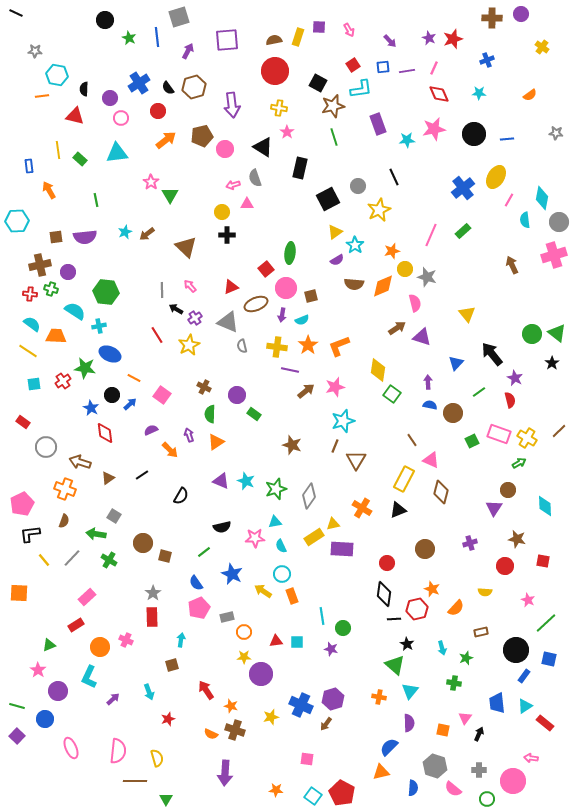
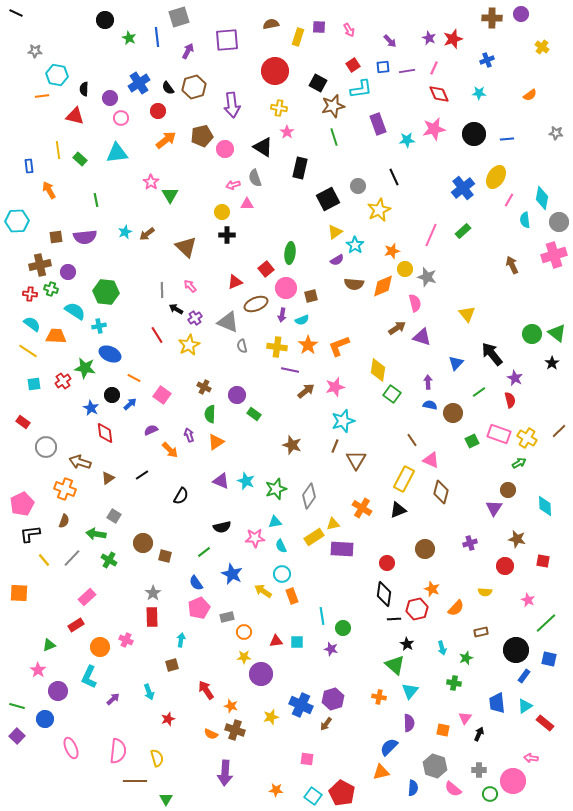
brown semicircle at (274, 40): moved 3 px left, 16 px up
red triangle at (231, 287): moved 4 px right, 5 px up
green circle at (487, 799): moved 3 px right, 5 px up
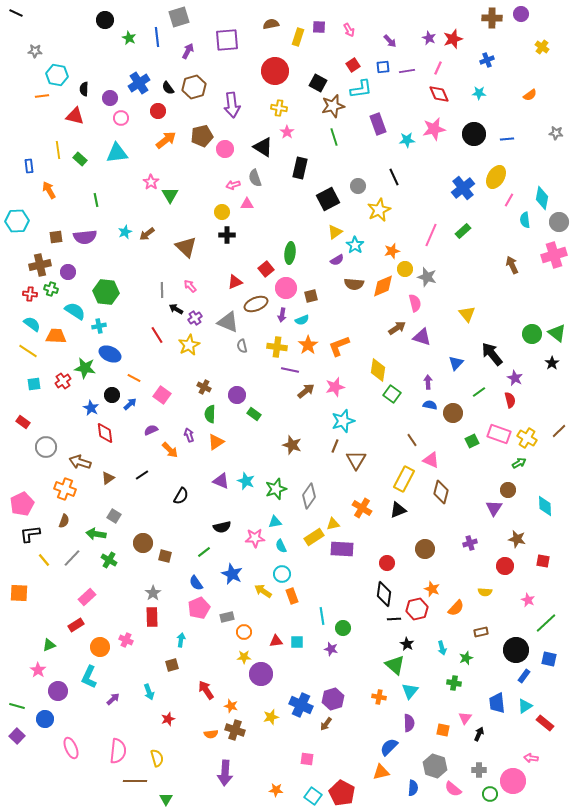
pink line at (434, 68): moved 4 px right
orange semicircle at (211, 734): rotated 32 degrees counterclockwise
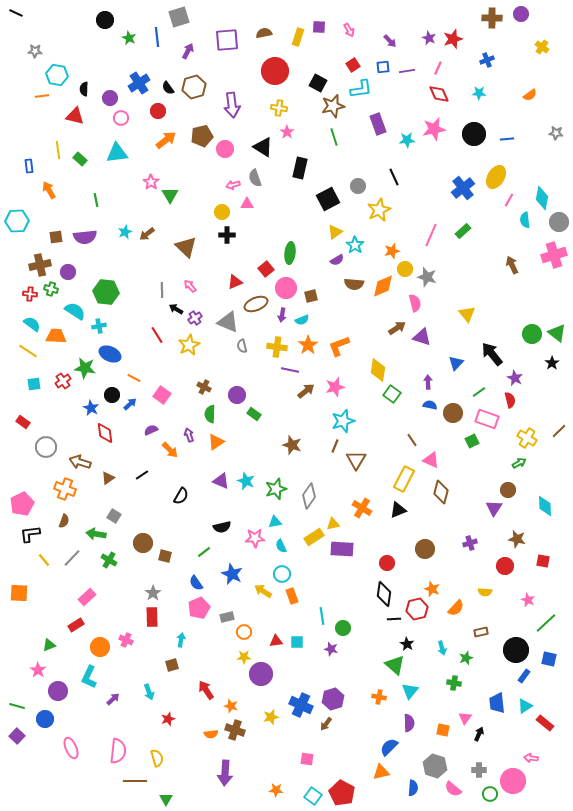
brown semicircle at (271, 24): moved 7 px left, 9 px down
pink rectangle at (499, 434): moved 12 px left, 15 px up
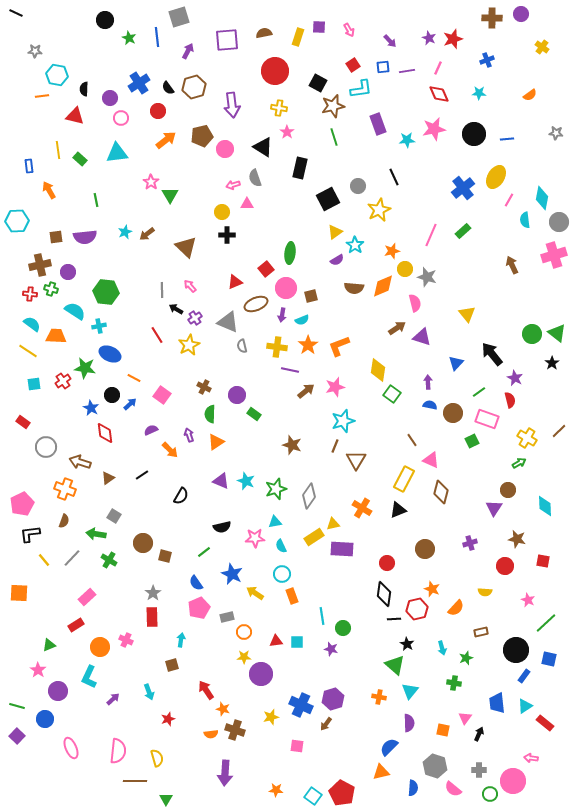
brown semicircle at (354, 284): moved 4 px down
yellow arrow at (263, 591): moved 8 px left, 2 px down
orange star at (231, 706): moved 8 px left, 3 px down
pink square at (307, 759): moved 10 px left, 13 px up
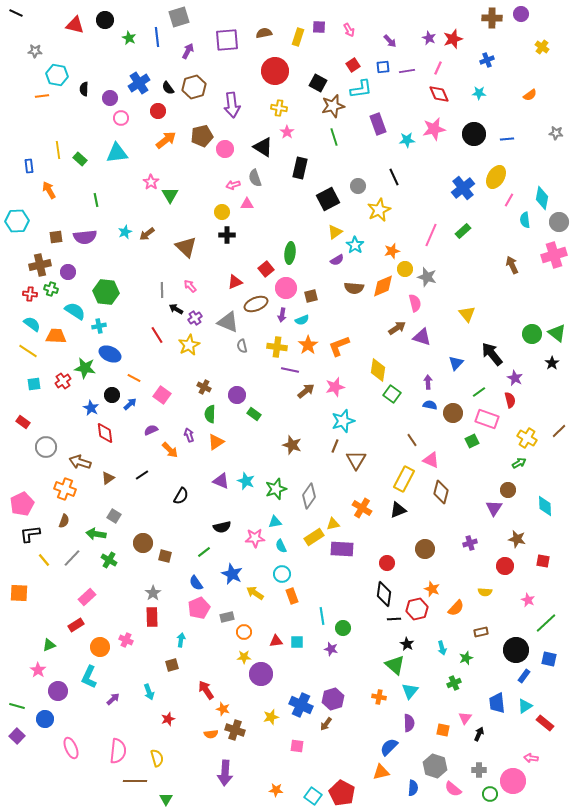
red triangle at (75, 116): moved 91 px up
green cross at (454, 683): rotated 32 degrees counterclockwise
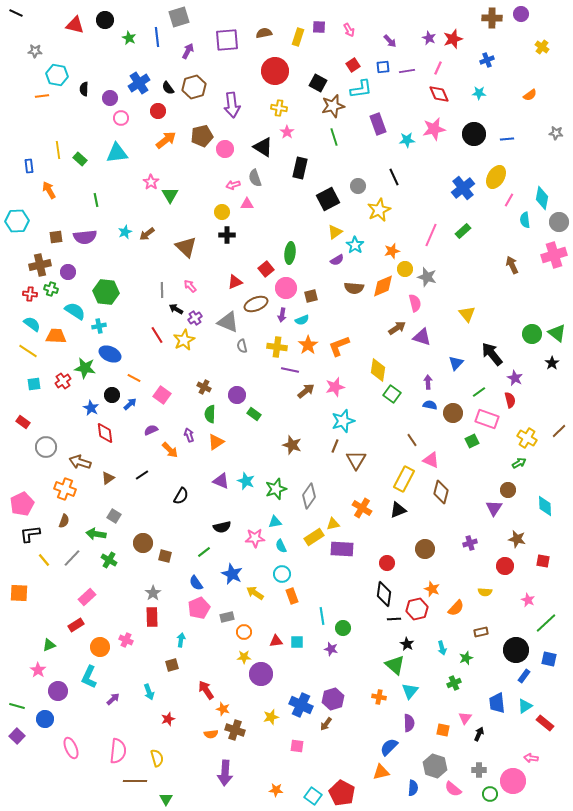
yellow star at (189, 345): moved 5 px left, 5 px up
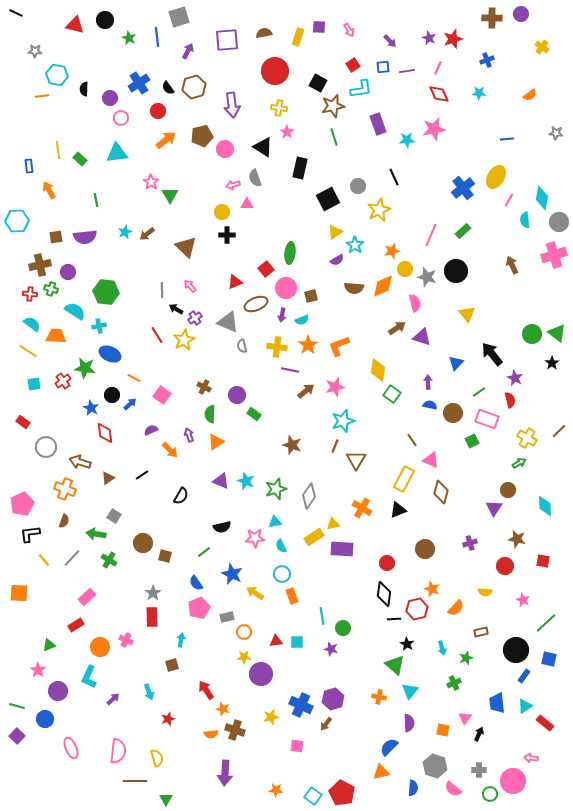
black circle at (474, 134): moved 18 px left, 137 px down
pink star at (528, 600): moved 5 px left
